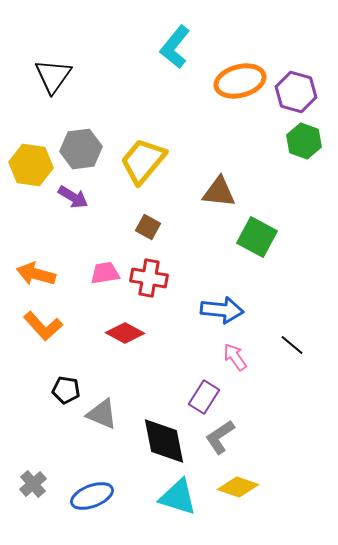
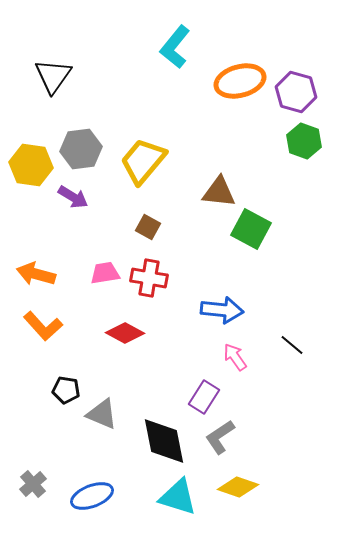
green square: moved 6 px left, 8 px up
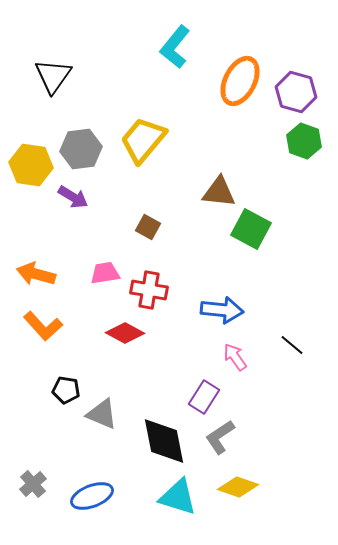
orange ellipse: rotated 48 degrees counterclockwise
yellow trapezoid: moved 21 px up
red cross: moved 12 px down
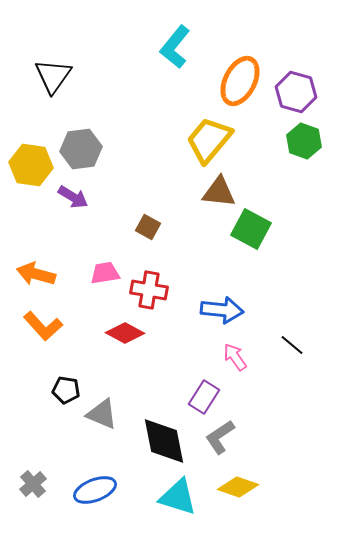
yellow trapezoid: moved 66 px right
blue ellipse: moved 3 px right, 6 px up
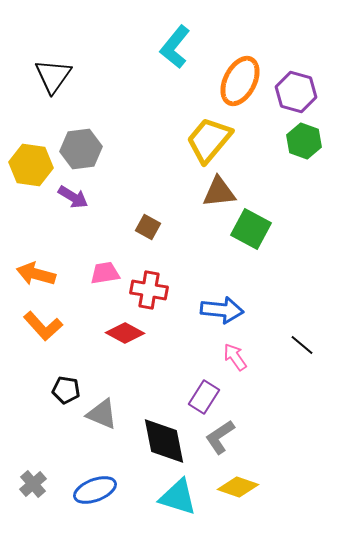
brown triangle: rotated 12 degrees counterclockwise
black line: moved 10 px right
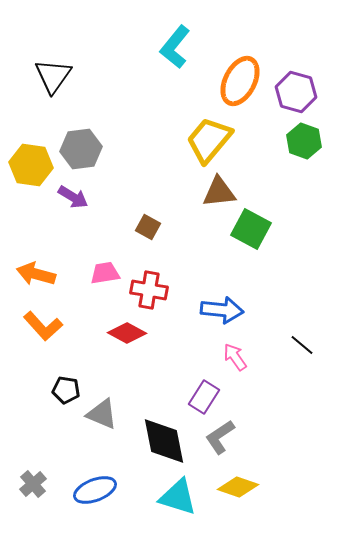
red diamond: moved 2 px right
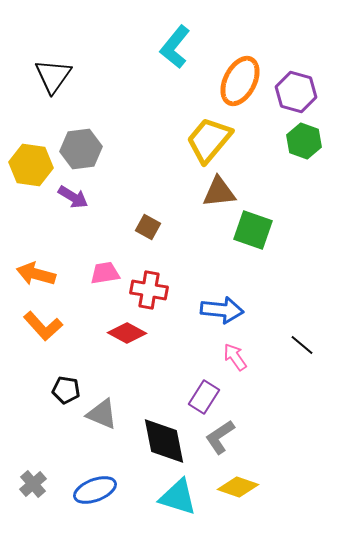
green square: moved 2 px right, 1 px down; rotated 9 degrees counterclockwise
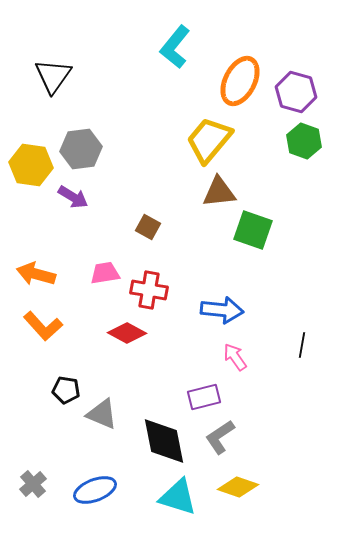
black line: rotated 60 degrees clockwise
purple rectangle: rotated 44 degrees clockwise
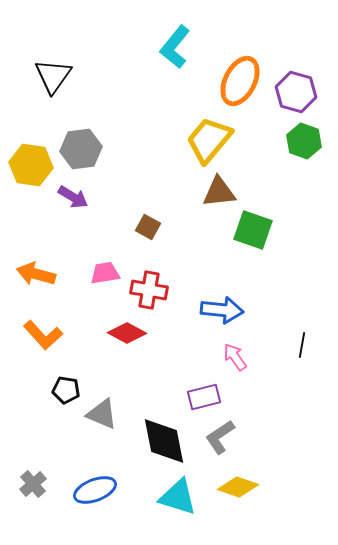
orange L-shape: moved 9 px down
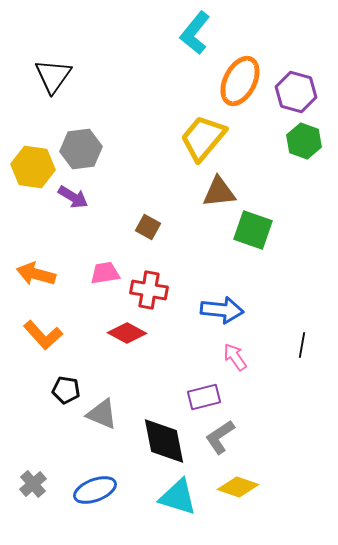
cyan L-shape: moved 20 px right, 14 px up
yellow trapezoid: moved 6 px left, 2 px up
yellow hexagon: moved 2 px right, 2 px down
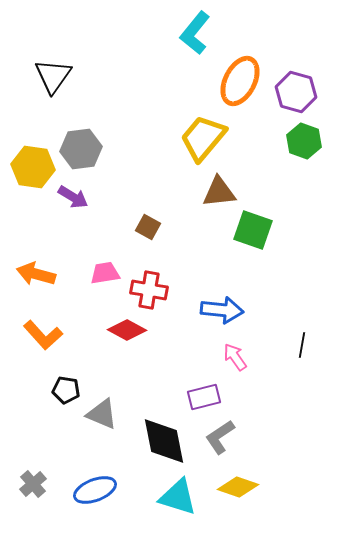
red diamond: moved 3 px up
